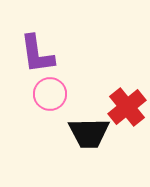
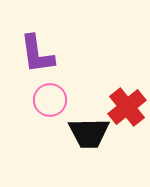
pink circle: moved 6 px down
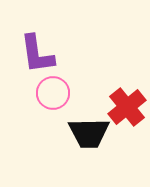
pink circle: moved 3 px right, 7 px up
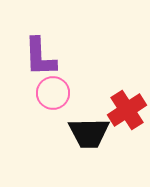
purple L-shape: moved 3 px right, 3 px down; rotated 6 degrees clockwise
red cross: moved 3 px down; rotated 6 degrees clockwise
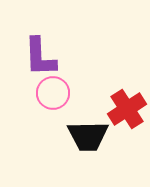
red cross: moved 1 px up
black trapezoid: moved 1 px left, 3 px down
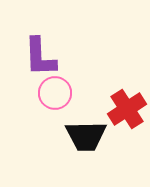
pink circle: moved 2 px right
black trapezoid: moved 2 px left
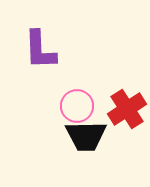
purple L-shape: moved 7 px up
pink circle: moved 22 px right, 13 px down
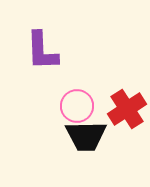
purple L-shape: moved 2 px right, 1 px down
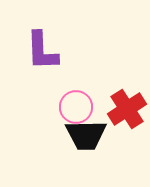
pink circle: moved 1 px left, 1 px down
black trapezoid: moved 1 px up
